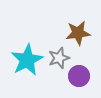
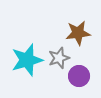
cyan star: rotated 12 degrees clockwise
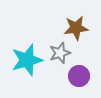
brown star: moved 2 px left, 5 px up
gray star: moved 1 px right, 5 px up
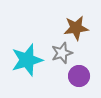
gray star: moved 2 px right
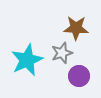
brown star: rotated 10 degrees clockwise
cyan star: rotated 8 degrees counterclockwise
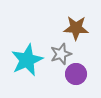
gray star: moved 1 px left, 1 px down
purple circle: moved 3 px left, 2 px up
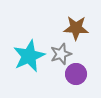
cyan star: moved 2 px right, 4 px up
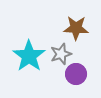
cyan star: rotated 12 degrees counterclockwise
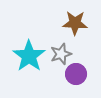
brown star: moved 1 px left, 5 px up
